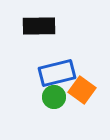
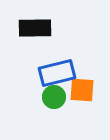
black rectangle: moved 4 px left, 2 px down
orange square: rotated 32 degrees counterclockwise
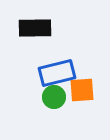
orange square: rotated 8 degrees counterclockwise
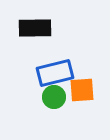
blue rectangle: moved 2 px left
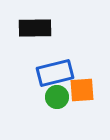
green circle: moved 3 px right
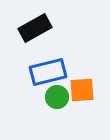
black rectangle: rotated 28 degrees counterclockwise
blue rectangle: moved 7 px left, 1 px up
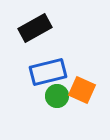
orange square: rotated 28 degrees clockwise
green circle: moved 1 px up
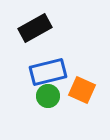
green circle: moved 9 px left
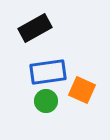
blue rectangle: rotated 6 degrees clockwise
green circle: moved 2 px left, 5 px down
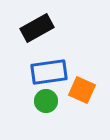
black rectangle: moved 2 px right
blue rectangle: moved 1 px right
